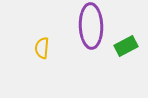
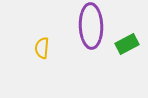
green rectangle: moved 1 px right, 2 px up
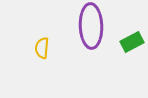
green rectangle: moved 5 px right, 2 px up
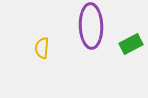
green rectangle: moved 1 px left, 2 px down
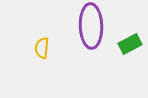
green rectangle: moved 1 px left
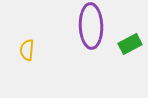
yellow semicircle: moved 15 px left, 2 px down
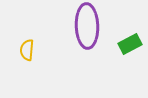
purple ellipse: moved 4 px left
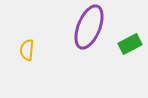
purple ellipse: moved 2 px right, 1 px down; rotated 24 degrees clockwise
